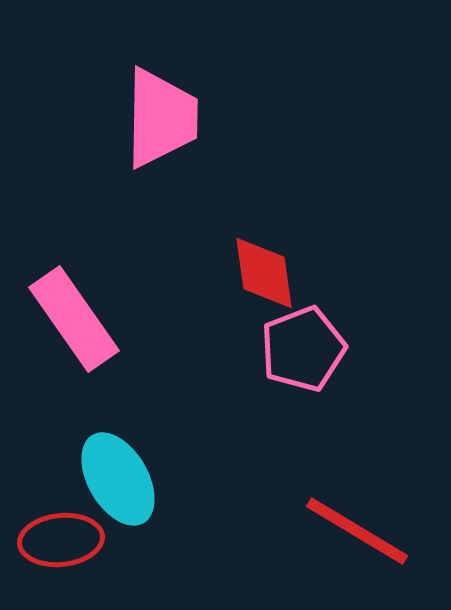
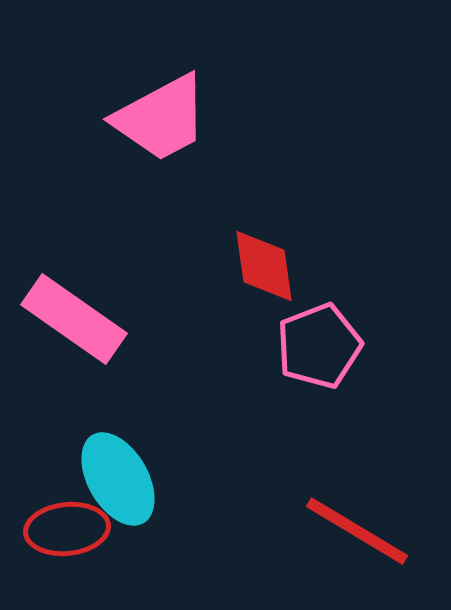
pink trapezoid: rotated 61 degrees clockwise
red diamond: moved 7 px up
pink rectangle: rotated 20 degrees counterclockwise
pink pentagon: moved 16 px right, 3 px up
red ellipse: moved 6 px right, 11 px up
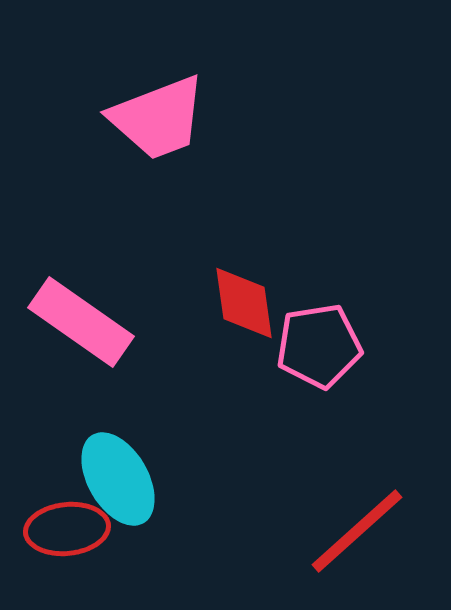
pink trapezoid: moved 3 px left; rotated 7 degrees clockwise
red diamond: moved 20 px left, 37 px down
pink rectangle: moved 7 px right, 3 px down
pink pentagon: rotated 12 degrees clockwise
red line: rotated 73 degrees counterclockwise
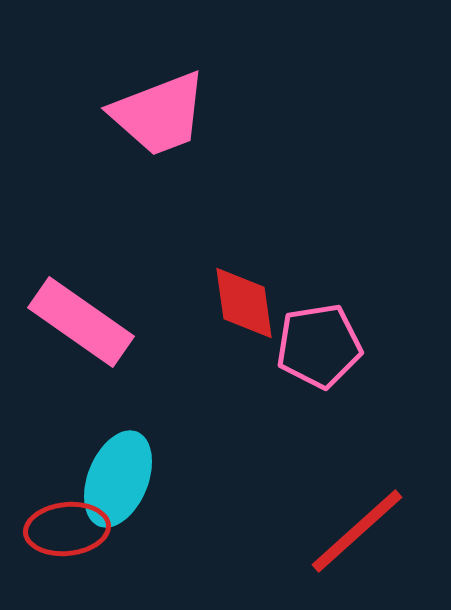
pink trapezoid: moved 1 px right, 4 px up
cyan ellipse: rotated 52 degrees clockwise
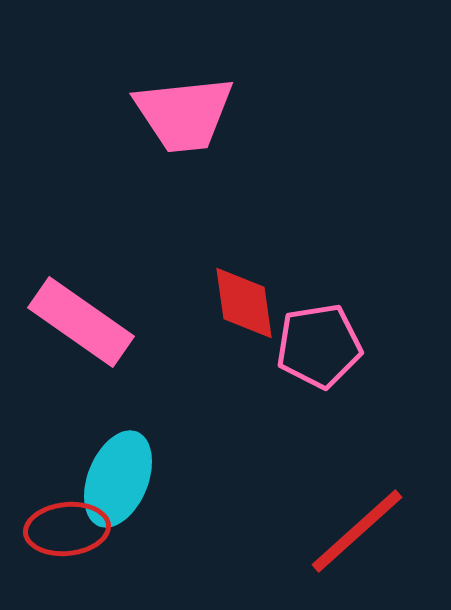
pink trapezoid: moved 25 px right; rotated 15 degrees clockwise
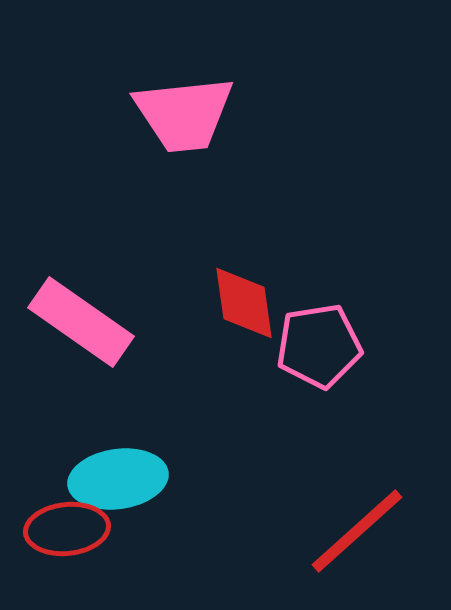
cyan ellipse: rotated 60 degrees clockwise
